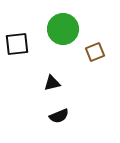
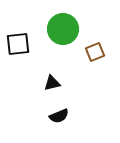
black square: moved 1 px right
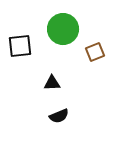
black square: moved 2 px right, 2 px down
black triangle: rotated 12 degrees clockwise
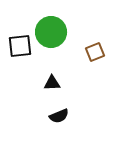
green circle: moved 12 px left, 3 px down
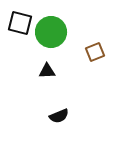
black square: moved 23 px up; rotated 20 degrees clockwise
black triangle: moved 5 px left, 12 px up
